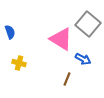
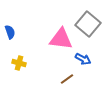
pink triangle: rotated 25 degrees counterclockwise
brown line: rotated 32 degrees clockwise
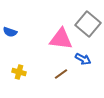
blue semicircle: rotated 128 degrees clockwise
yellow cross: moved 9 px down
brown line: moved 6 px left, 5 px up
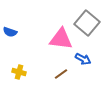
gray square: moved 1 px left, 1 px up
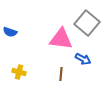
brown line: rotated 48 degrees counterclockwise
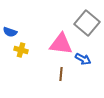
pink triangle: moved 5 px down
yellow cross: moved 2 px right, 22 px up
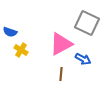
gray square: rotated 15 degrees counterclockwise
pink triangle: rotated 35 degrees counterclockwise
yellow cross: rotated 16 degrees clockwise
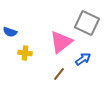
pink triangle: moved 2 px up; rotated 10 degrees counterclockwise
yellow cross: moved 4 px right, 3 px down; rotated 24 degrees counterclockwise
blue arrow: rotated 63 degrees counterclockwise
brown line: moved 2 px left; rotated 32 degrees clockwise
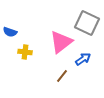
yellow cross: moved 1 px up
brown line: moved 3 px right, 2 px down
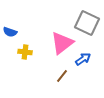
pink triangle: moved 1 px right, 1 px down
